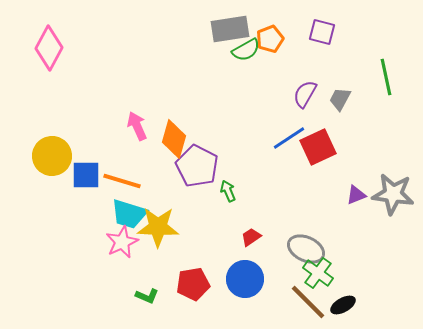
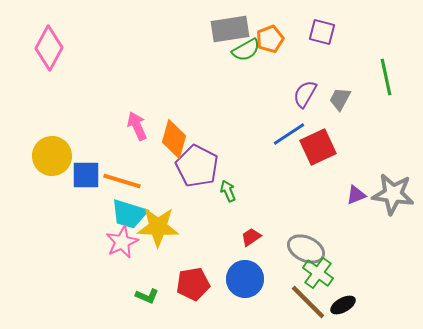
blue line: moved 4 px up
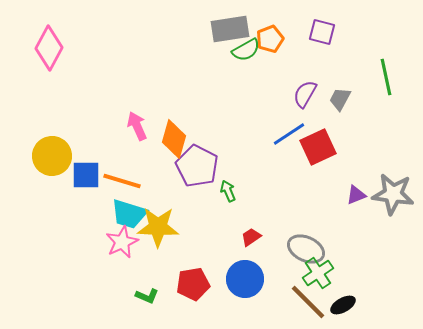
green cross: rotated 20 degrees clockwise
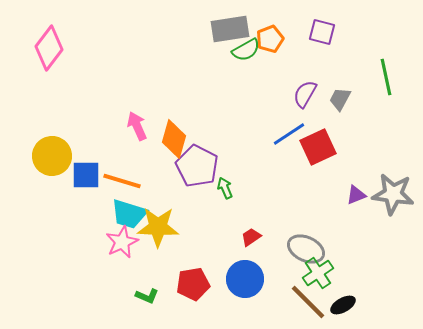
pink diamond: rotated 9 degrees clockwise
green arrow: moved 3 px left, 3 px up
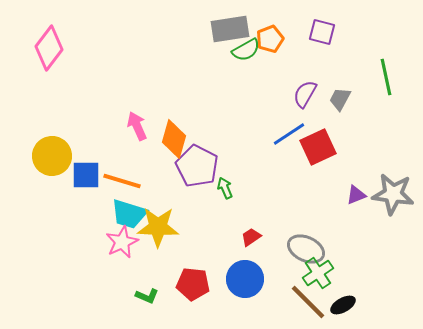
red pentagon: rotated 16 degrees clockwise
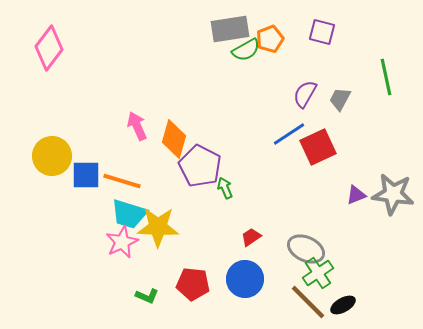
purple pentagon: moved 3 px right
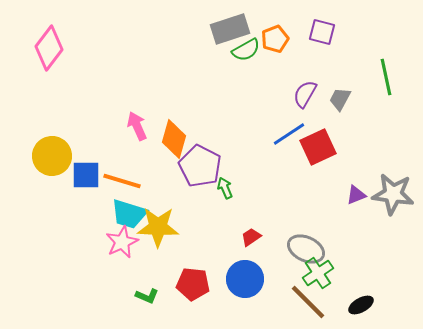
gray rectangle: rotated 9 degrees counterclockwise
orange pentagon: moved 5 px right
black ellipse: moved 18 px right
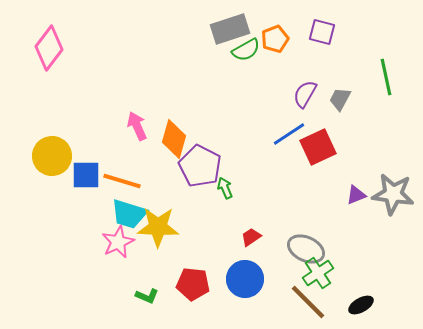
pink star: moved 4 px left
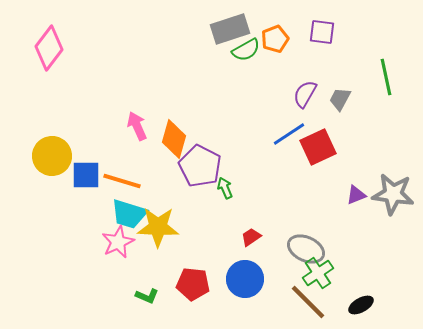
purple square: rotated 8 degrees counterclockwise
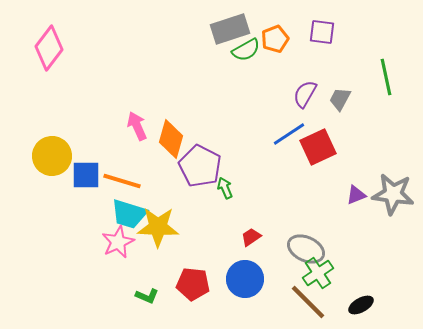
orange diamond: moved 3 px left
